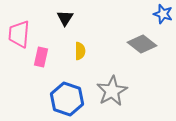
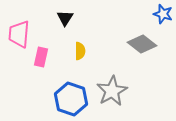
blue hexagon: moved 4 px right
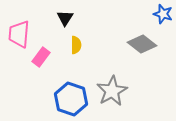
yellow semicircle: moved 4 px left, 6 px up
pink rectangle: rotated 24 degrees clockwise
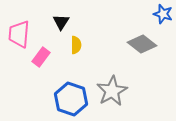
black triangle: moved 4 px left, 4 px down
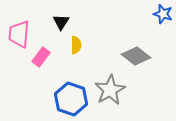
gray diamond: moved 6 px left, 12 px down
gray star: moved 2 px left, 1 px up
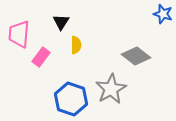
gray star: moved 1 px right, 1 px up
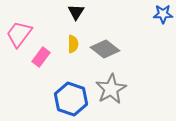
blue star: rotated 18 degrees counterclockwise
black triangle: moved 15 px right, 10 px up
pink trapezoid: rotated 32 degrees clockwise
yellow semicircle: moved 3 px left, 1 px up
gray diamond: moved 31 px left, 7 px up
